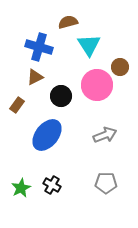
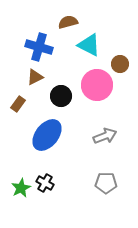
cyan triangle: rotated 30 degrees counterclockwise
brown circle: moved 3 px up
brown rectangle: moved 1 px right, 1 px up
gray arrow: moved 1 px down
black cross: moved 7 px left, 2 px up
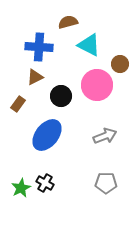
blue cross: rotated 12 degrees counterclockwise
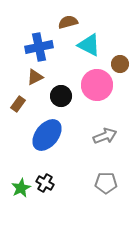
blue cross: rotated 16 degrees counterclockwise
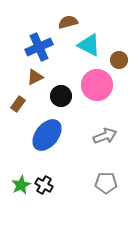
blue cross: rotated 12 degrees counterclockwise
brown circle: moved 1 px left, 4 px up
black cross: moved 1 px left, 2 px down
green star: moved 3 px up
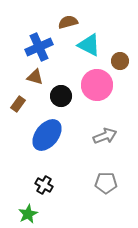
brown circle: moved 1 px right, 1 px down
brown triangle: rotated 42 degrees clockwise
green star: moved 7 px right, 29 px down
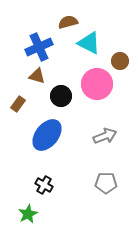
cyan triangle: moved 2 px up
brown triangle: moved 2 px right, 1 px up
pink circle: moved 1 px up
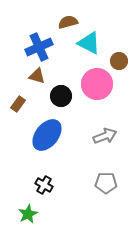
brown circle: moved 1 px left
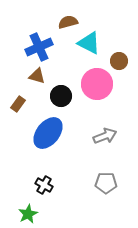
blue ellipse: moved 1 px right, 2 px up
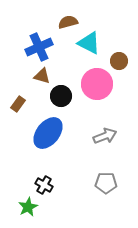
brown triangle: moved 5 px right
green star: moved 7 px up
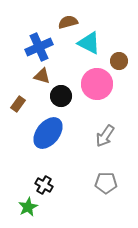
gray arrow: rotated 145 degrees clockwise
